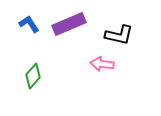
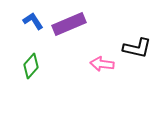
blue L-shape: moved 4 px right, 3 px up
black L-shape: moved 18 px right, 13 px down
green diamond: moved 2 px left, 10 px up
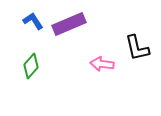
black L-shape: rotated 64 degrees clockwise
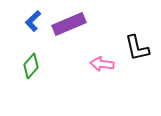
blue L-shape: rotated 100 degrees counterclockwise
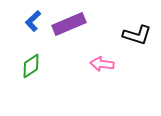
black L-shape: moved 13 px up; rotated 60 degrees counterclockwise
green diamond: rotated 15 degrees clockwise
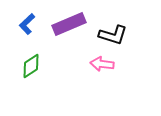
blue L-shape: moved 6 px left, 3 px down
black L-shape: moved 24 px left
